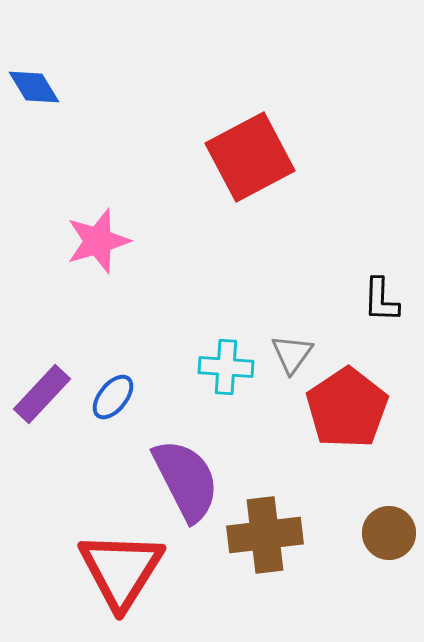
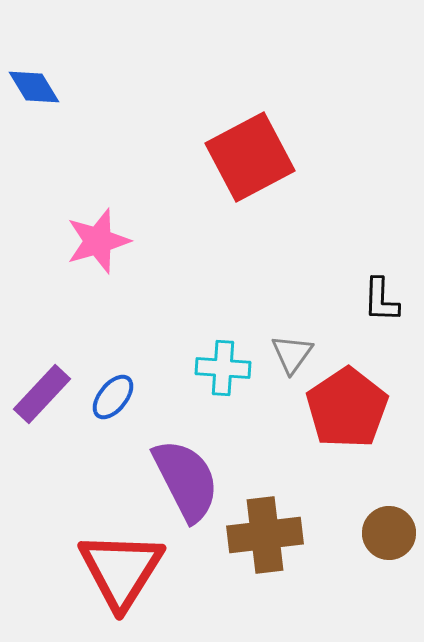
cyan cross: moved 3 px left, 1 px down
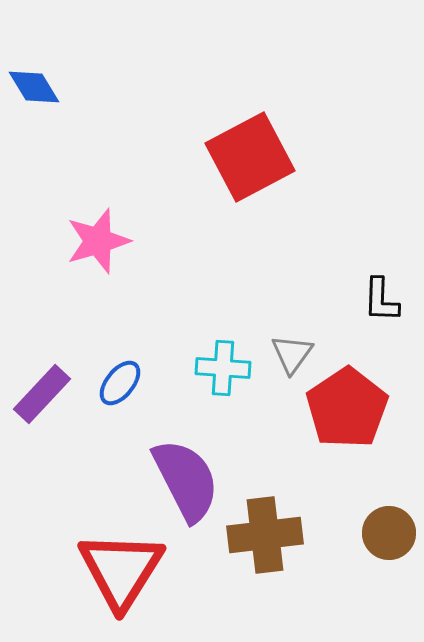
blue ellipse: moved 7 px right, 14 px up
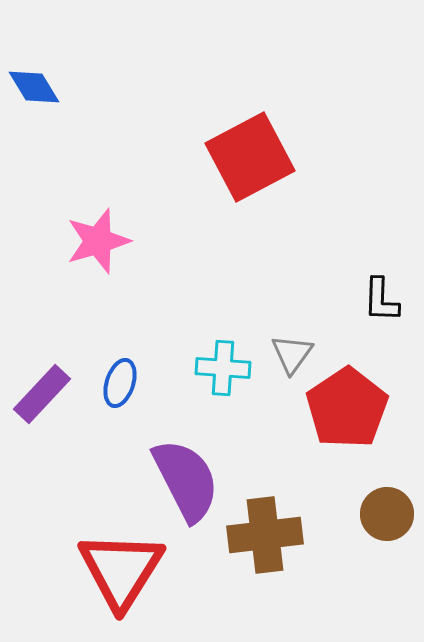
blue ellipse: rotated 21 degrees counterclockwise
brown circle: moved 2 px left, 19 px up
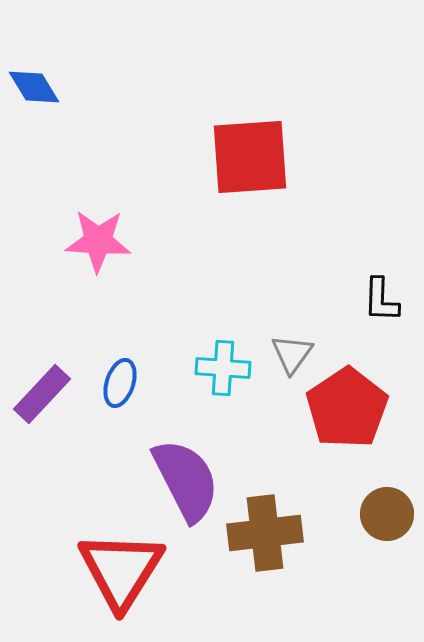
red square: rotated 24 degrees clockwise
pink star: rotated 20 degrees clockwise
brown cross: moved 2 px up
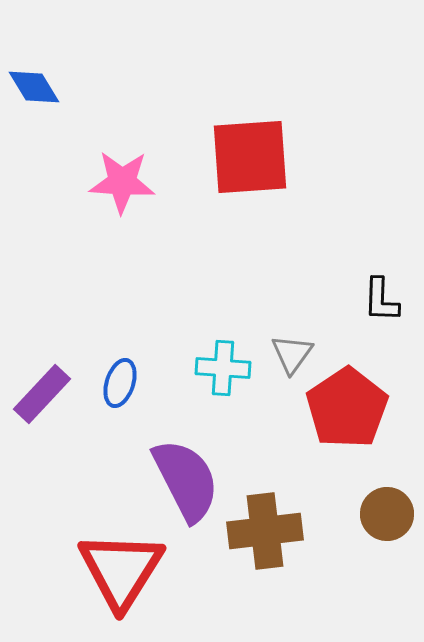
pink star: moved 24 px right, 59 px up
brown cross: moved 2 px up
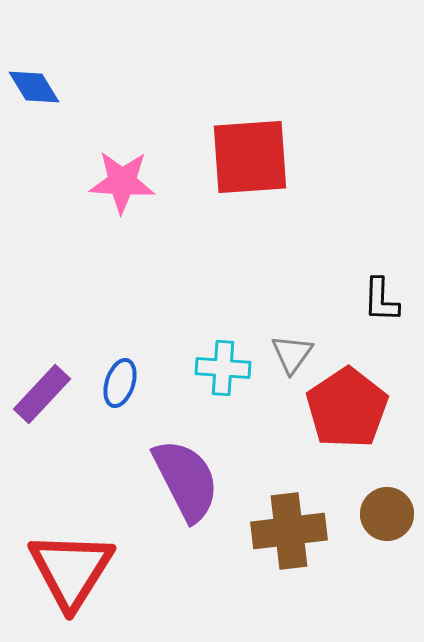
brown cross: moved 24 px right
red triangle: moved 50 px left
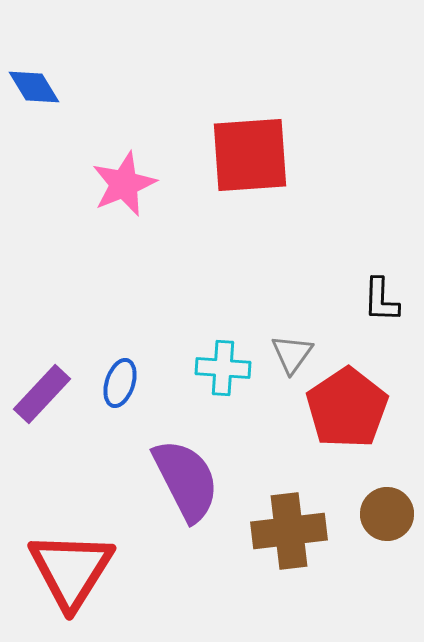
red square: moved 2 px up
pink star: moved 2 px right, 2 px down; rotated 26 degrees counterclockwise
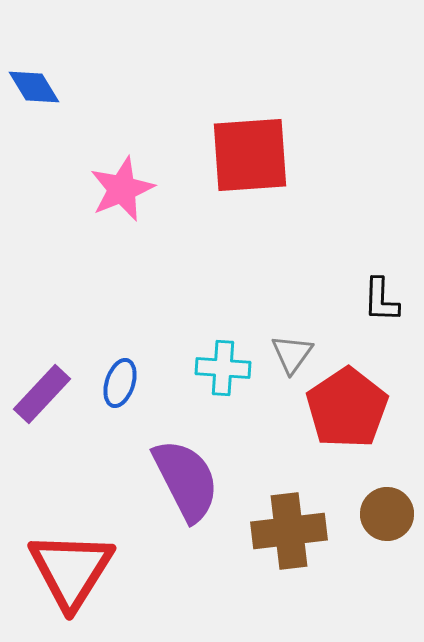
pink star: moved 2 px left, 5 px down
